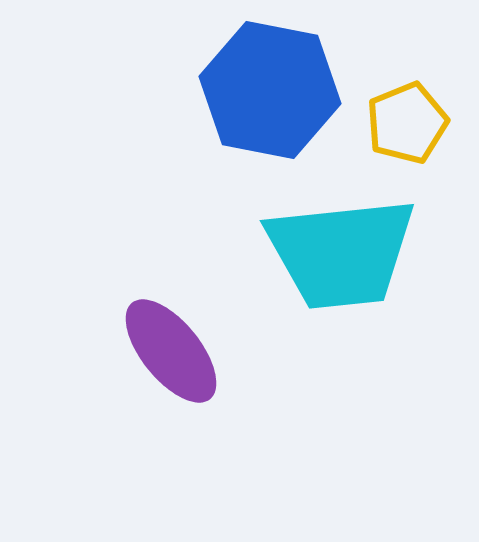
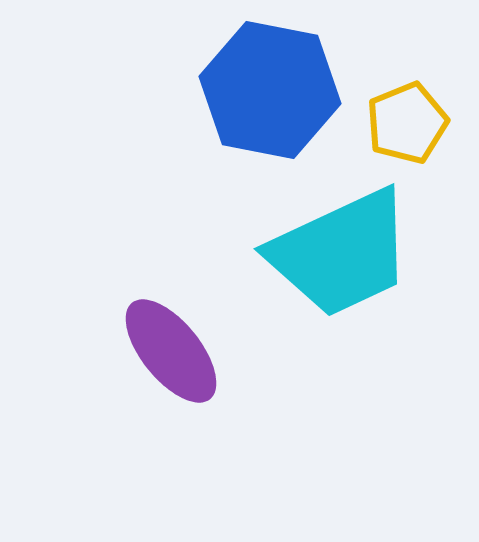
cyan trapezoid: rotated 19 degrees counterclockwise
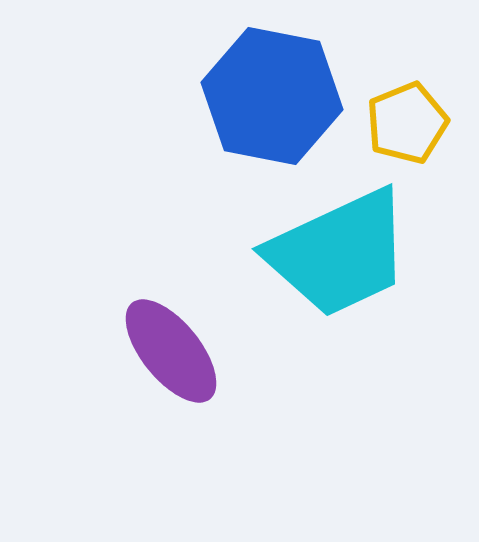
blue hexagon: moved 2 px right, 6 px down
cyan trapezoid: moved 2 px left
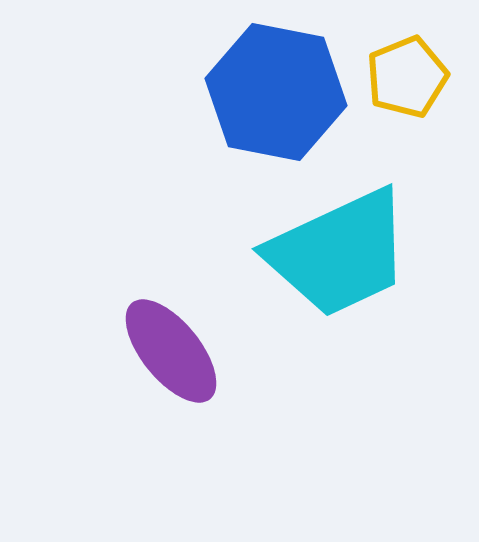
blue hexagon: moved 4 px right, 4 px up
yellow pentagon: moved 46 px up
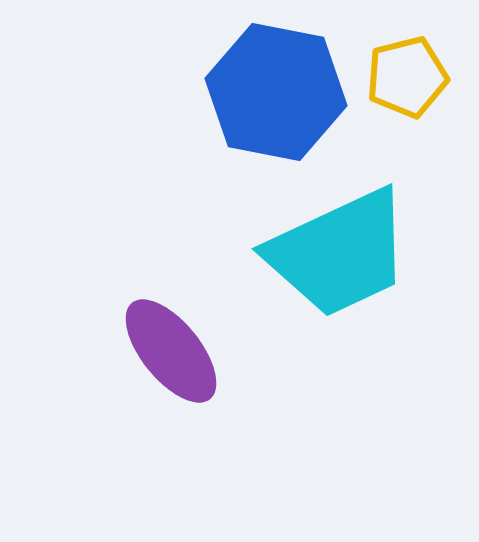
yellow pentagon: rotated 8 degrees clockwise
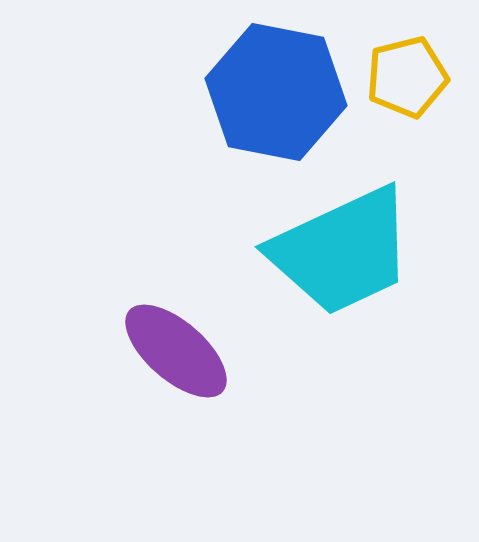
cyan trapezoid: moved 3 px right, 2 px up
purple ellipse: moved 5 px right; rotated 10 degrees counterclockwise
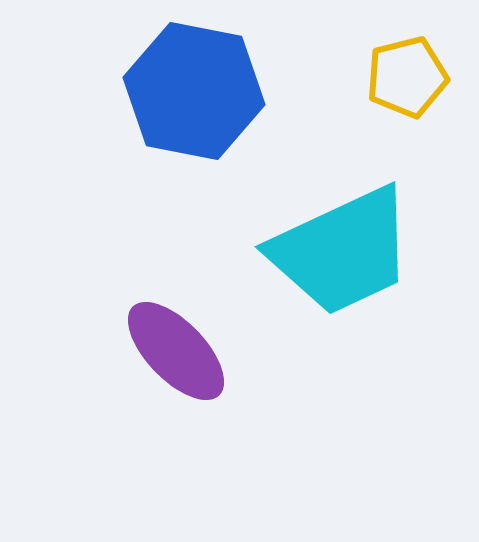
blue hexagon: moved 82 px left, 1 px up
purple ellipse: rotated 5 degrees clockwise
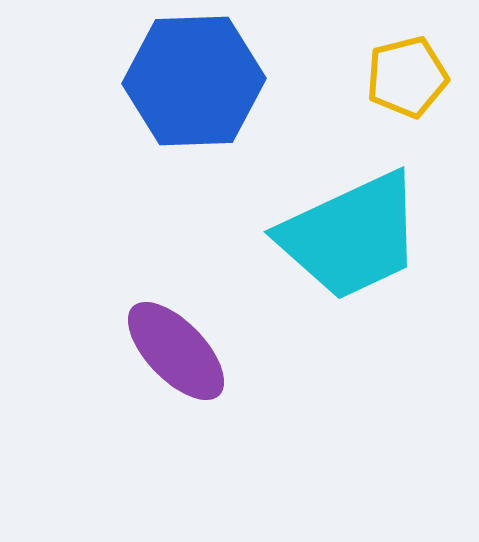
blue hexagon: moved 10 px up; rotated 13 degrees counterclockwise
cyan trapezoid: moved 9 px right, 15 px up
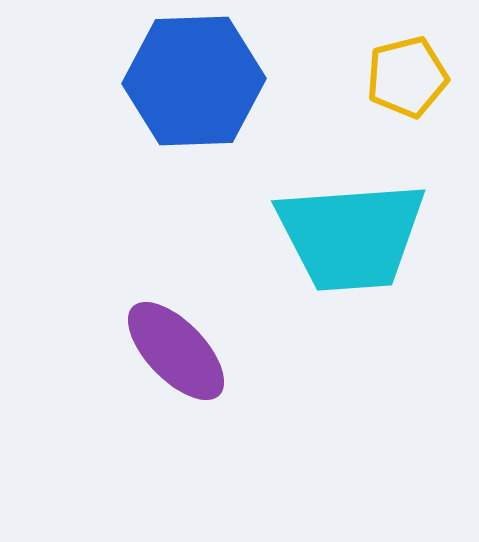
cyan trapezoid: rotated 21 degrees clockwise
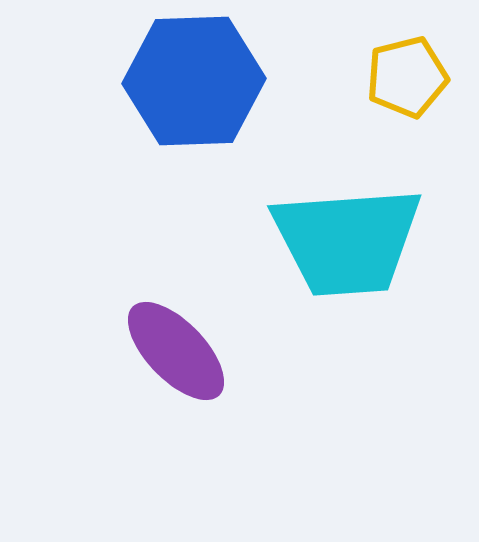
cyan trapezoid: moved 4 px left, 5 px down
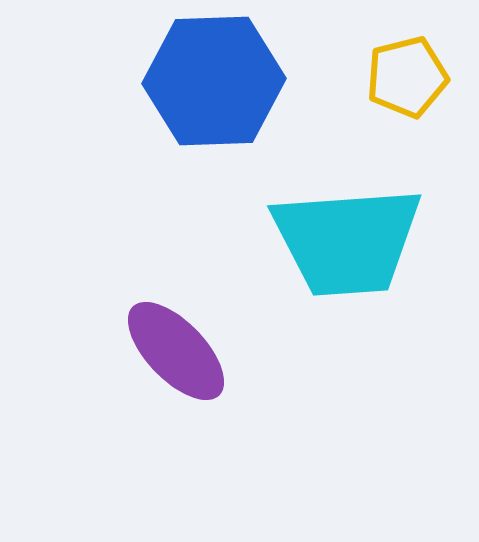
blue hexagon: moved 20 px right
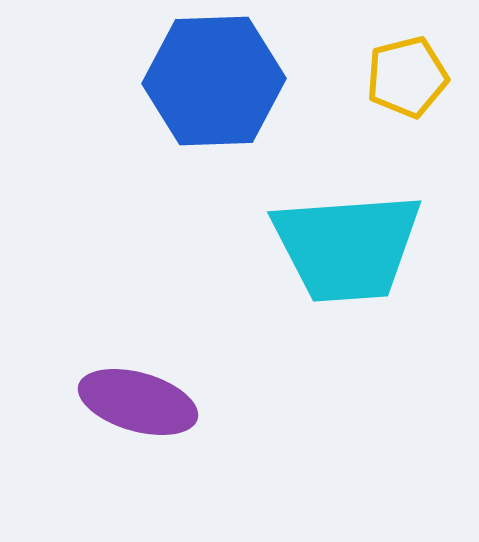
cyan trapezoid: moved 6 px down
purple ellipse: moved 38 px left, 51 px down; rotated 30 degrees counterclockwise
